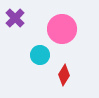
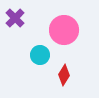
pink circle: moved 2 px right, 1 px down
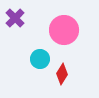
cyan circle: moved 4 px down
red diamond: moved 2 px left, 1 px up
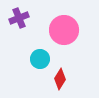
purple cross: moved 4 px right; rotated 24 degrees clockwise
red diamond: moved 2 px left, 5 px down
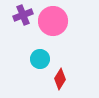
purple cross: moved 4 px right, 3 px up
pink circle: moved 11 px left, 9 px up
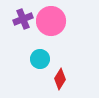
purple cross: moved 4 px down
pink circle: moved 2 px left
